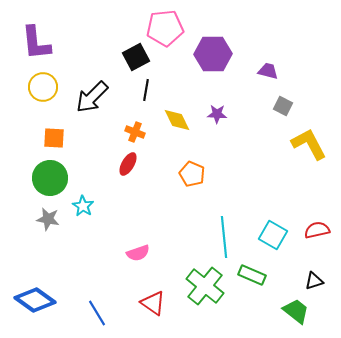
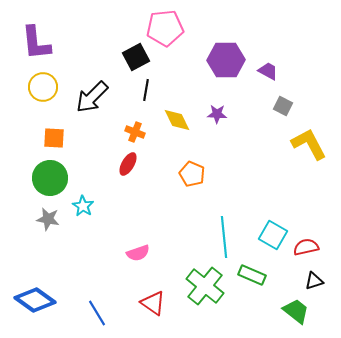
purple hexagon: moved 13 px right, 6 px down
purple trapezoid: rotated 15 degrees clockwise
red semicircle: moved 11 px left, 17 px down
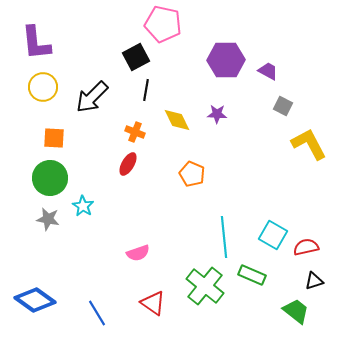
pink pentagon: moved 2 px left, 4 px up; rotated 18 degrees clockwise
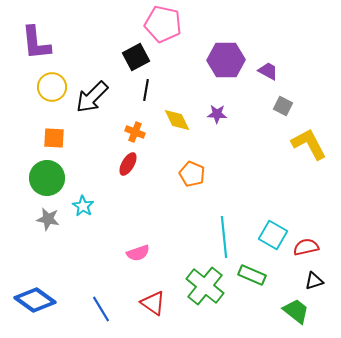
yellow circle: moved 9 px right
green circle: moved 3 px left
blue line: moved 4 px right, 4 px up
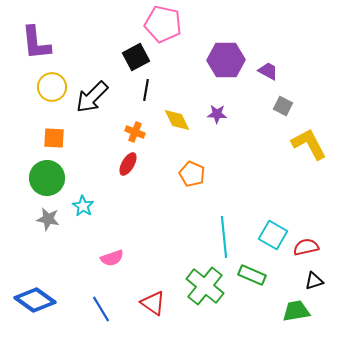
pink semicircle: moved 26 px left, 5 px down
green trapezoid: rotated 48 degrees counterclockwise
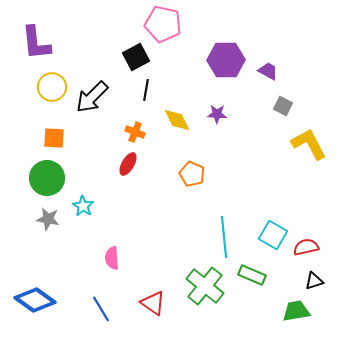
pink semicircle: rotated 105 degrees clockwise
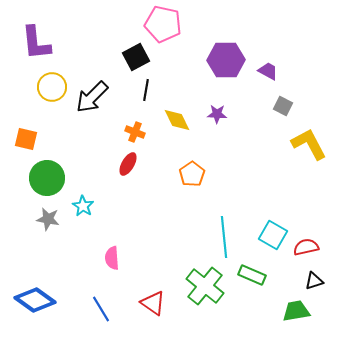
orange square: moved 28 px left, 1 px down; rotated 10 degrees clockwise
orange pentagon: rotated 15 degrees clockwise
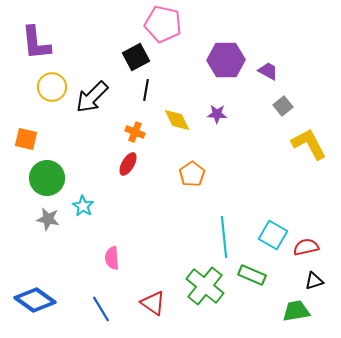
gray square: rotated 24 degrees clockwise
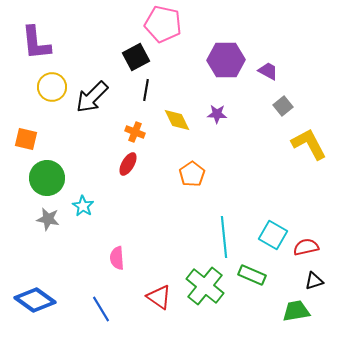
pink semicircle: moved 5 px right
red triangle: moved 6 px right, 6 px up
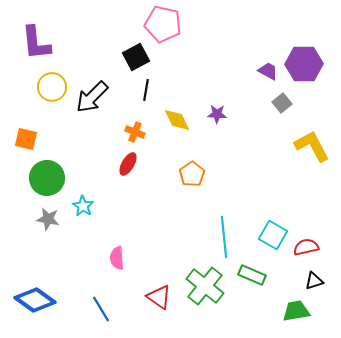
purple hexagon: moved 78 px right, 4 px down
gray square: moved 1 px left, 3 px up
yellow L-shape: moved 3 px right, 2 px down
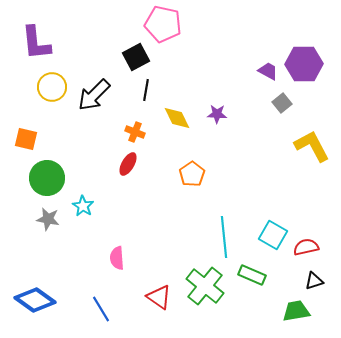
black arrow: moved 2 px right, 2 px up
yellow diamond: moved 2 px up
